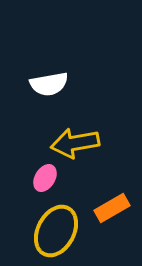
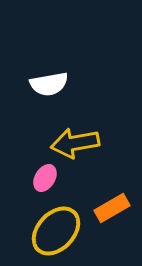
yellow ellipse: rotated 15 degrees clockwise
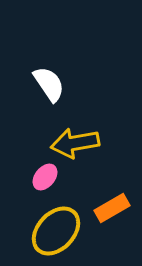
white semicircle: rotated 114 degrees counterclockwise
pink ellipse: moved 1 px up; rotated 8 degrees clockwise
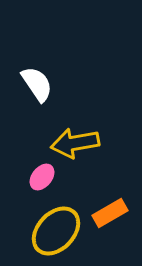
white semicircle: moved 12 px left
pink ellipse: moved 3 px left
orange rectangle: moved 2 px left, 5 px down
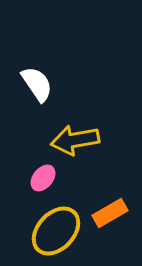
yellow arrow: moved 3 px up
pink ellipse: moved 1 px right, 1 px down
